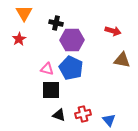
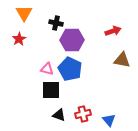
red arrow: rotated 35 degrees counterclockwise
blue pentagon: moved 1 px left, 1 px down
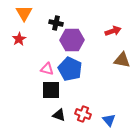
red cross: rotated 35 degrees clockwise
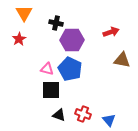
red arrow: moved 2 px left, 1 px down
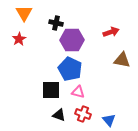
pink triangle: moved 31 px right, 23 px down
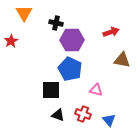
red star: moved 8 px left, 2 px down
pink triangle: moved 18 px right, 2 px up
black triangle: moved 1 px left
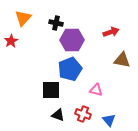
orange triangle: moved 1 px left, 5 px down; rotated 12 degrees clockwise
blue pentagon: rotated 25 degrees clockwise
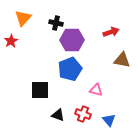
black square: moved 11 px left
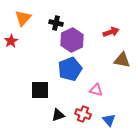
purple hexagon: rotated 25 degrees counterclockwise
black triangle: rotated 40 degrees counterclockwise
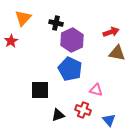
brown triangle: moved 5 px left, 7 px up
blue pentagon: rotated 25 degrees counterclockwise
red cross: moved 4 px up
